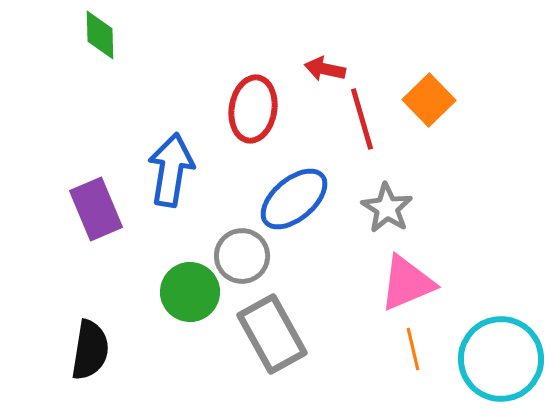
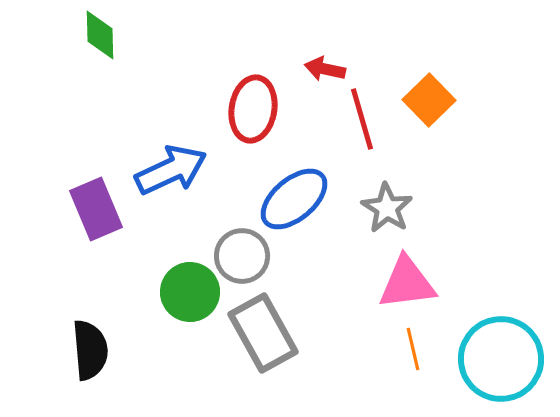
blue arrow: rotated 56 degrees clockwise
pink triangle: rotated 16 degrees clockwise
gray rectangle: moved 9 px left, 1 px up
black semicircle: rotated 14 degrees counterclockwise
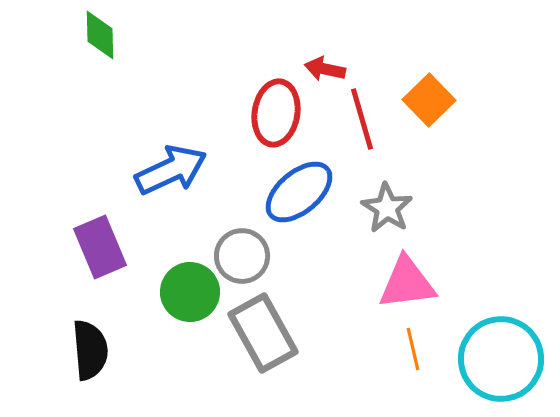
red ellipse: moved 23 px right, 4 px down
blue ellipse: moved 5 px right, 7 px up
purple rectangle: moved 4 px right, 38 px down
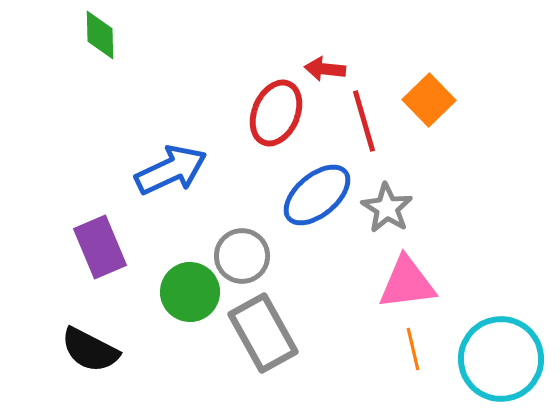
red arrow: rotated 6 degrees counterclockwise
red ellipse: rotated 14 degrees clockwise
red line: moved 2 px right, 2 px down
blue ellipse: moved 18 px right, 3 px down
black semicircle: rotated 122 degrees clockwise
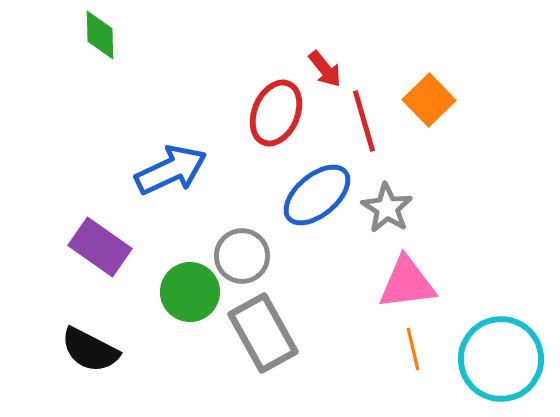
red arrow: rotated 135 degrees counterclockwise
purple rectangle: rotated 32 degrees counterclockwise
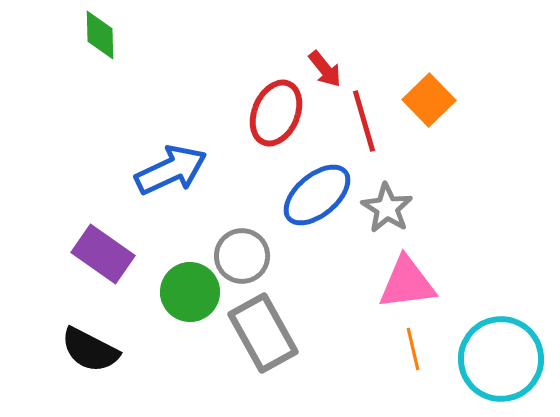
purple rectangle: moved 3 px right, 7 px down
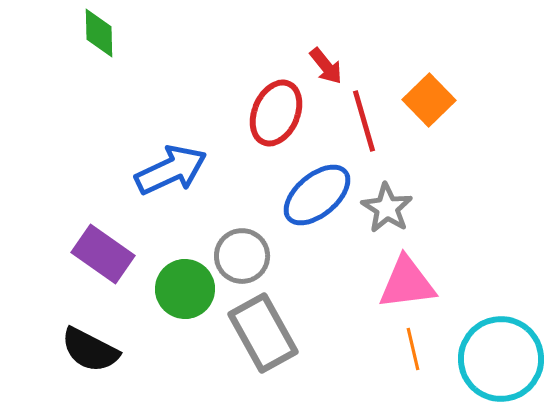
green diamond: moved 1 px left, 2 px up
red arrow: moved 1 px right, 3 px up
green circle: moved 5 px left, 3 px up
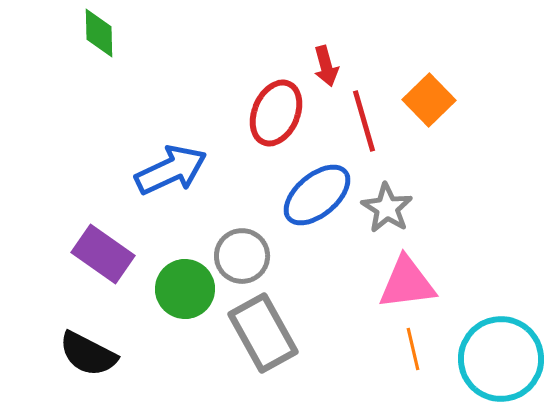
red arrow: rotated 24 degrees clockwise
black semicircle: moved 2 px left, 4 px down
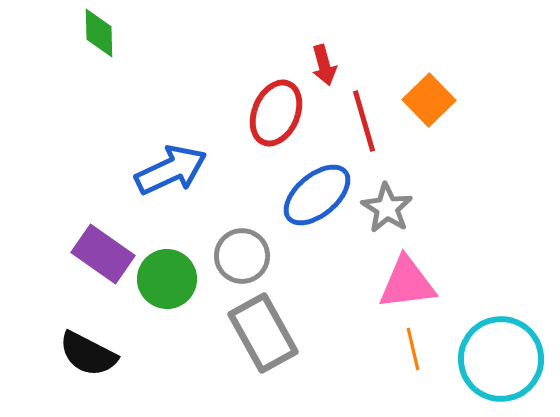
red arrow: moved 2 px left, 1 px up
green circle: moved 18 px left, 10 px up
